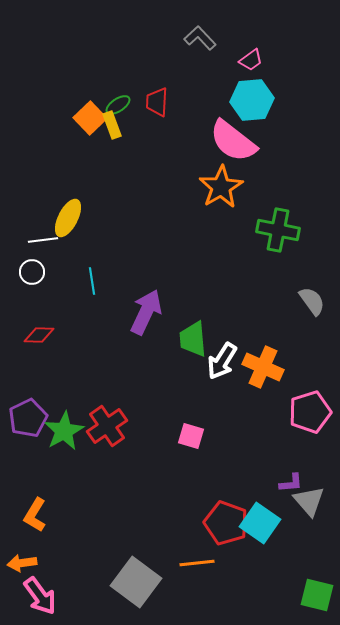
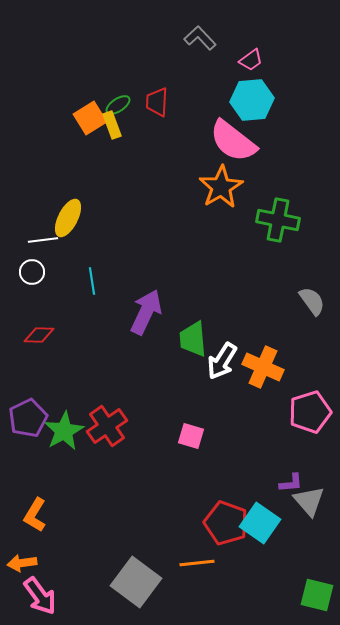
orange square: rotated 12 degrees clockwise
green cross: moved 10 px up
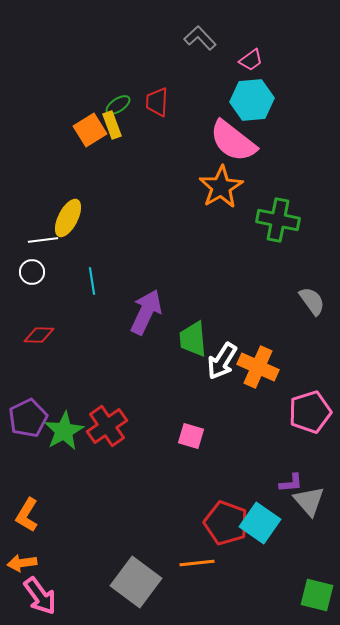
orange square: moved 12 px down
orange cross: moved 5 px left
orange L-shape: moved 8 px left
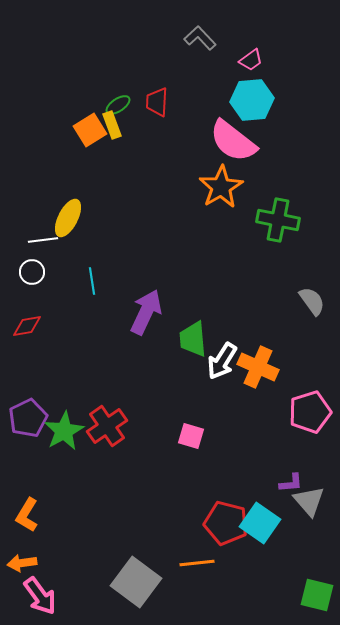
red diamond: moved 12 px left, 9 px up; rotated 12 degrees counterclockwise
red pentagon: rotated 6 degrees counterclockwise
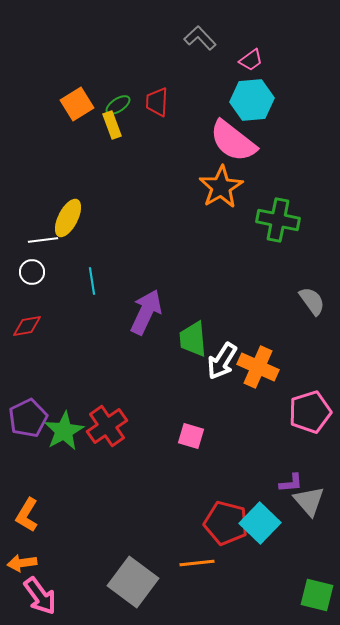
orange square: moved 13 px left, 26 px up
cyan square: rotated 9 degrees clockwise
gray square: moved 3 px left
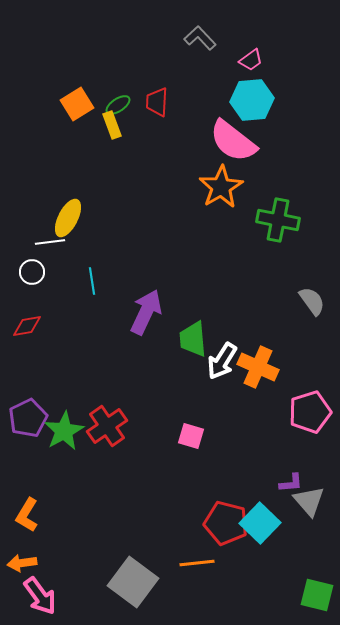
white line: moved 7 px right, 2 px down
